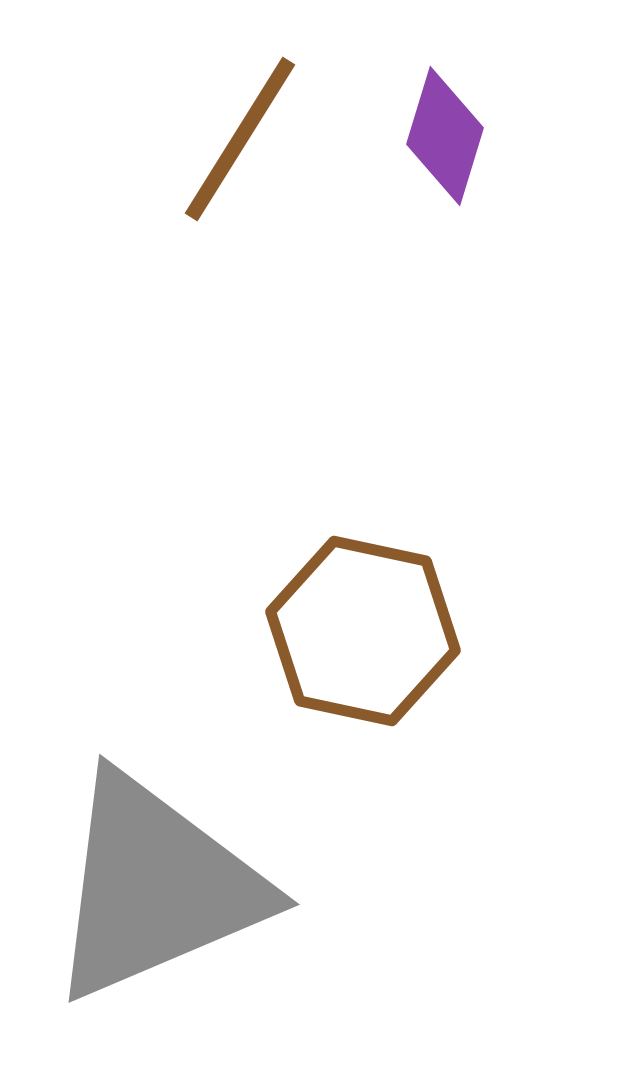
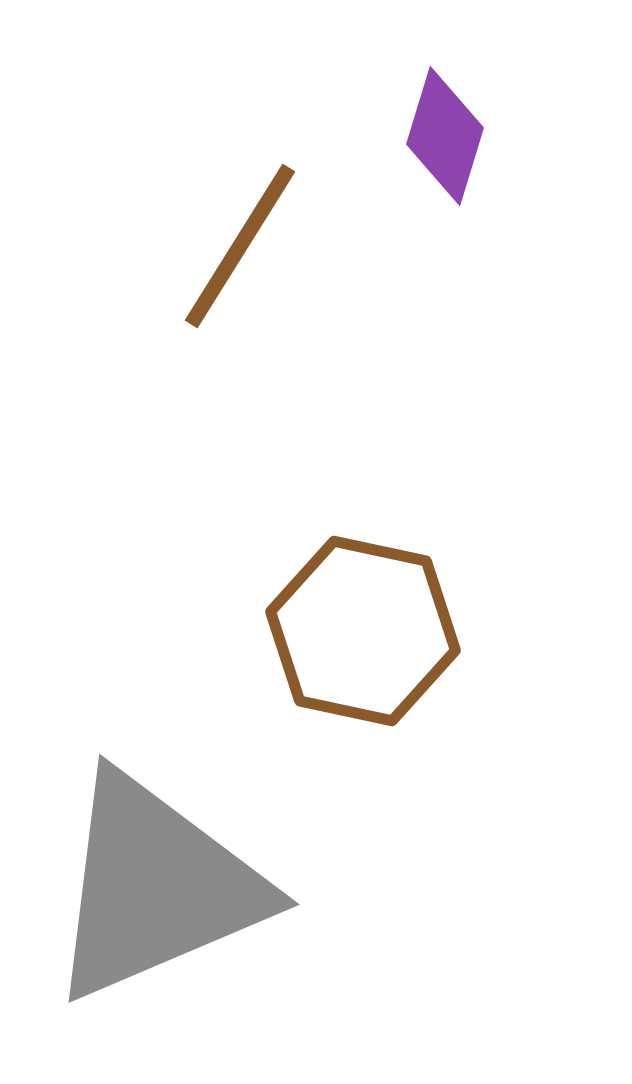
brown line: moved 107 px down
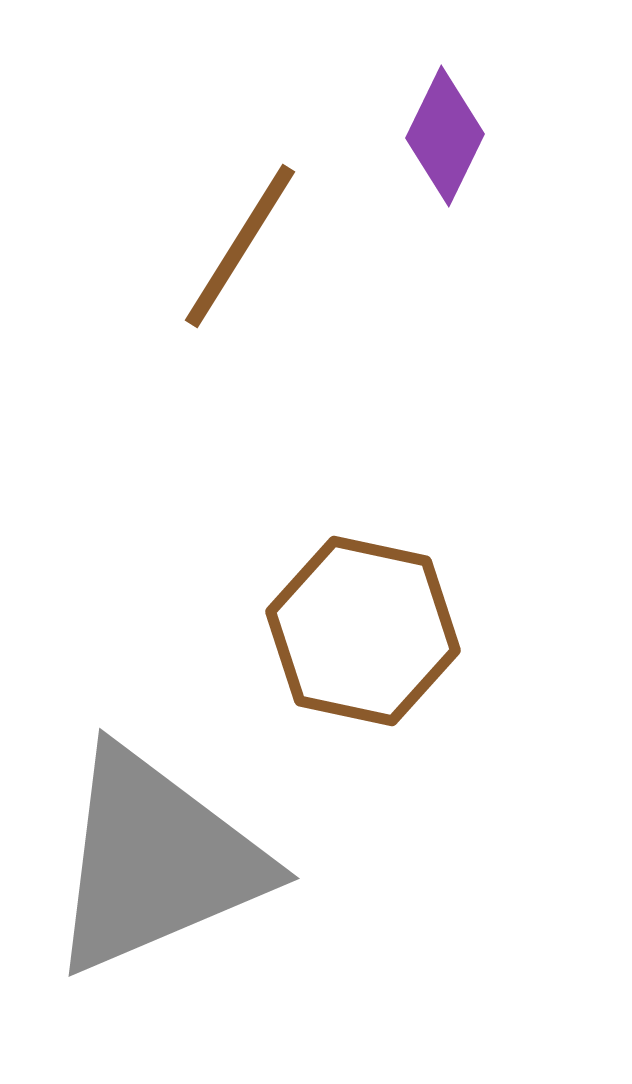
purple diamond: rotated 9 degrees clockwise
gray triangle: moved 26 px up
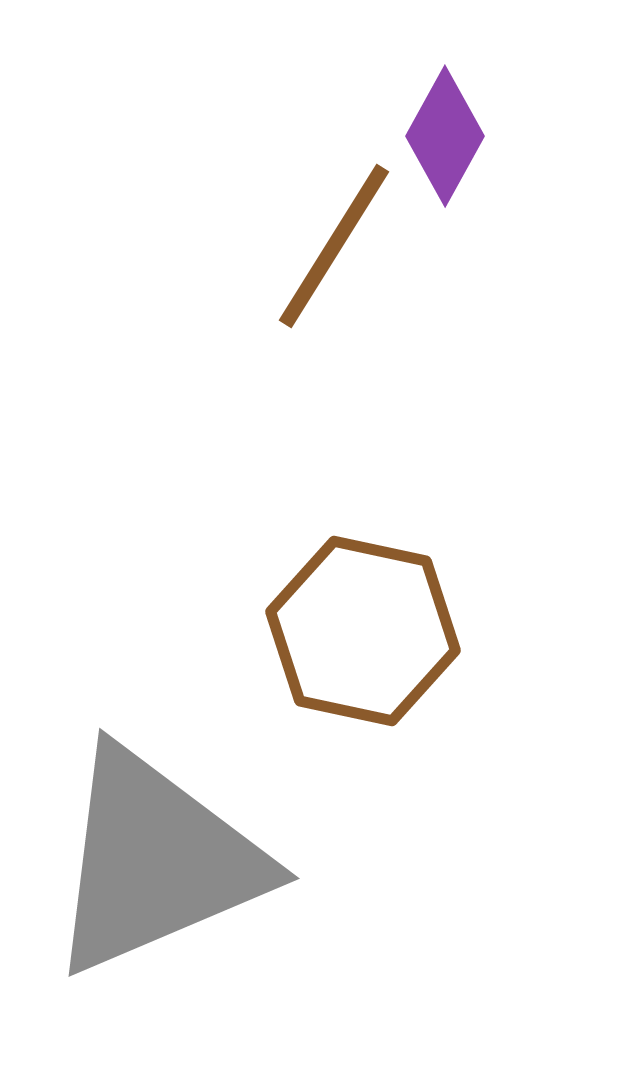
purple diamond: rotated 3 degrees clockwise
brown line: moved 94 px right
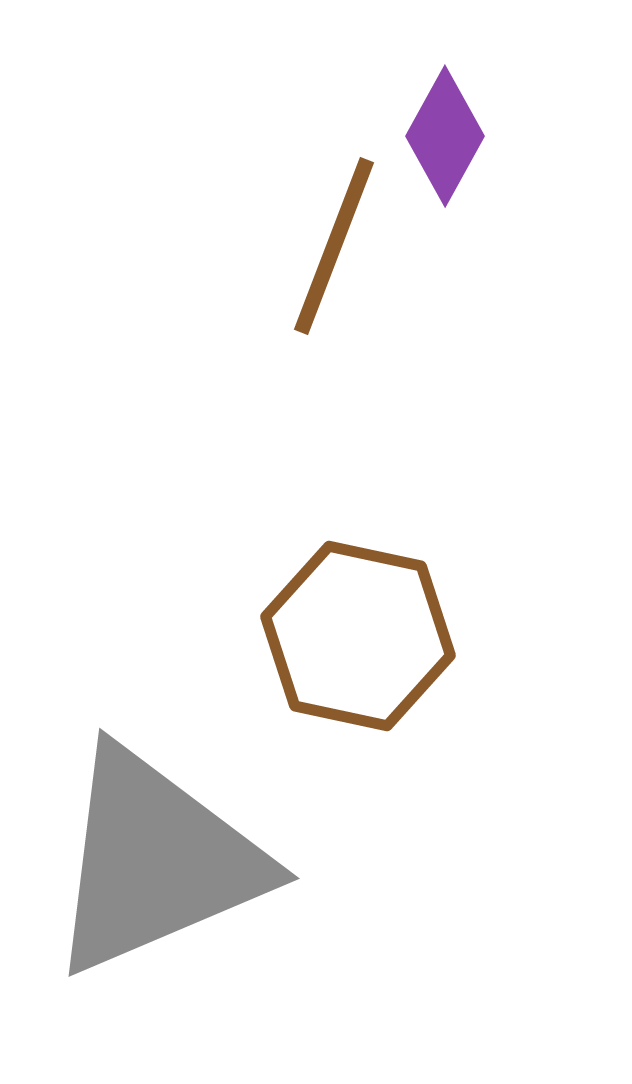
brown line: rotated 11 degrees counterclockwise
brown hexagon: moved 5 px left, 5 px down
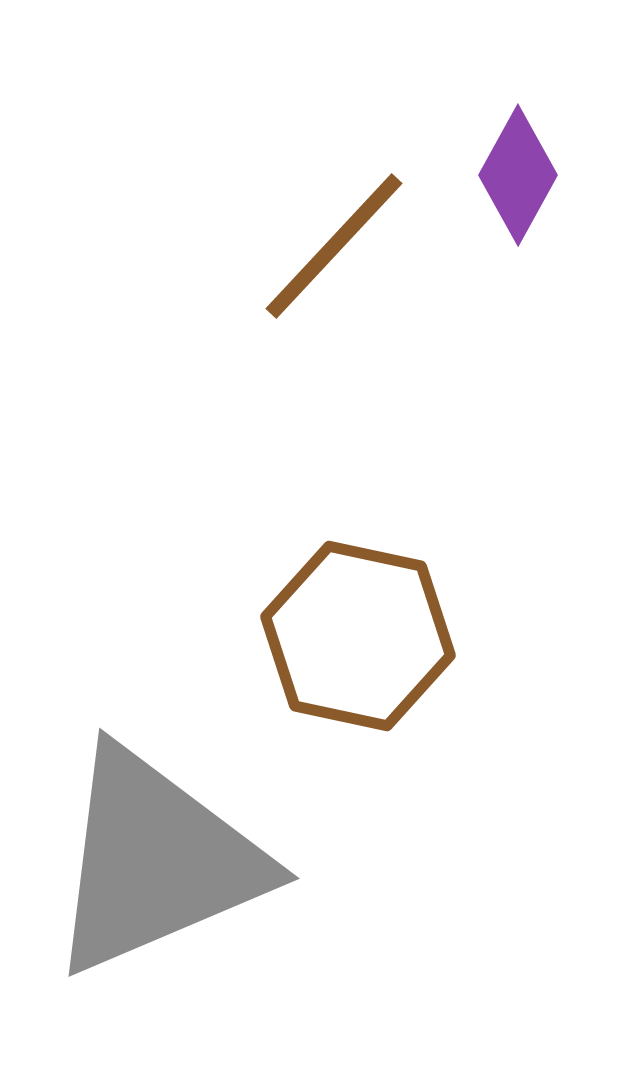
purple diamond: moved 73 px right, 39 px down
brown line: rotated 22 degrees clockwise
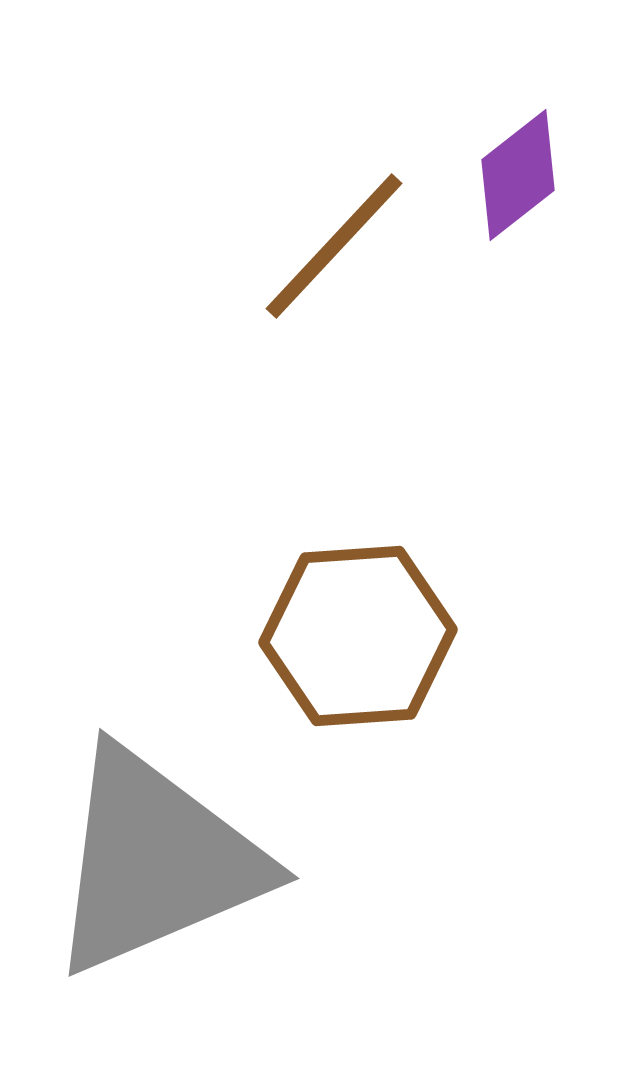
purple diamond: rotated 23 degrees clockwise
brown hexagon: rotated 16 degrees counterclockwise
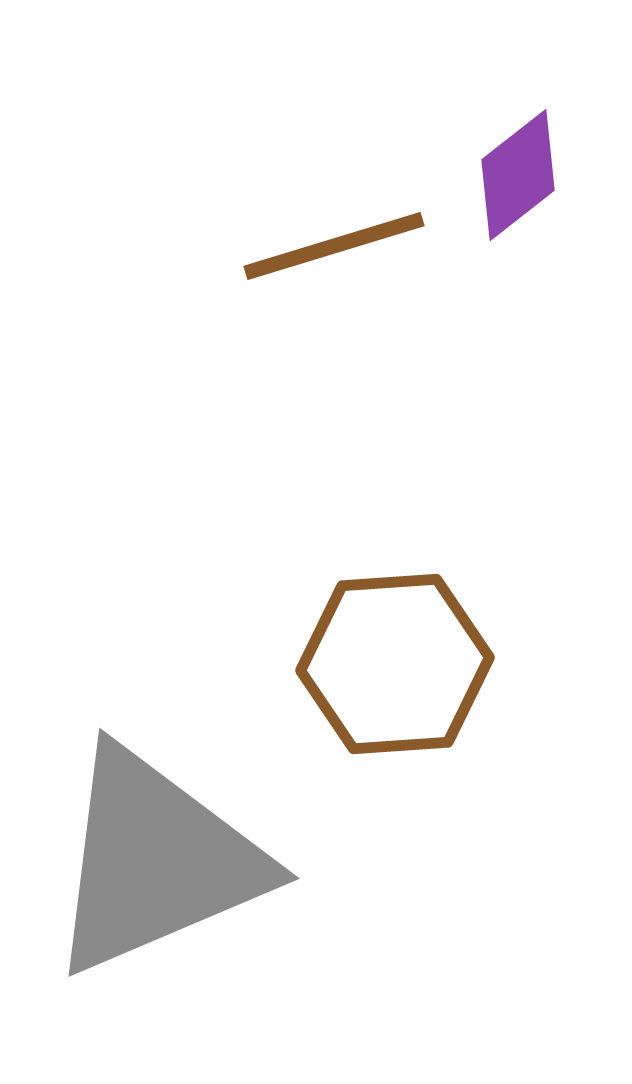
brown line: rotated 30 degrees clockwise
brown hexagon: moved 37 px right, 28 px down
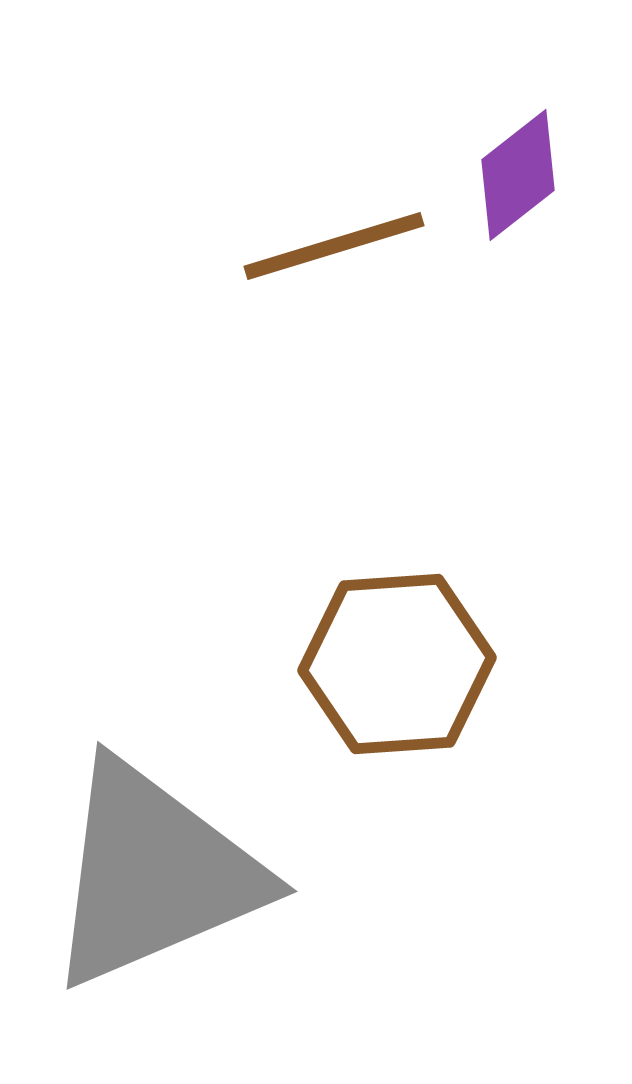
brown hexagon: moved 2 px right
gray triangle: moved 2 px left, 13 px down
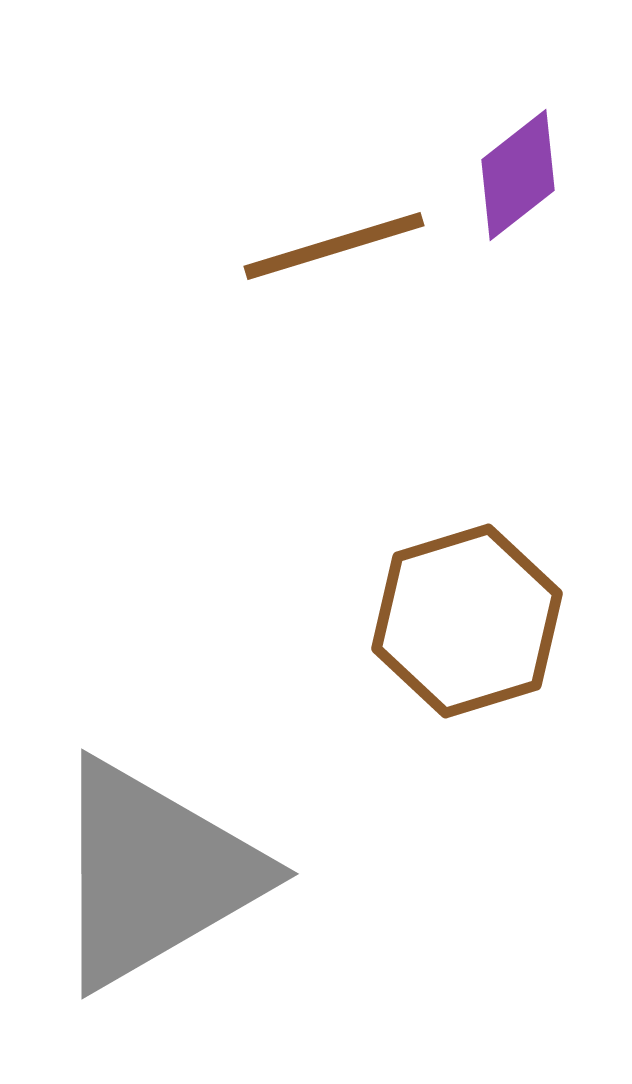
brown hexagon: moved 70 px right, 43 px up; rotated 13 degrees counterclockwise
gray triangle: rotated 7 degrees counterclockwise
